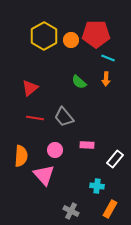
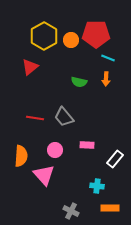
green semicircle: rotated 28 degrees counterclockwise
red triangle: moved 21 px up
orange rectangle: moved 1 px up; rotated 60 degrees clockwise
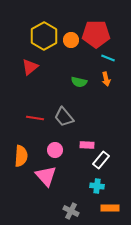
orange arrow: rotated 16 degrees counterclockwise
white rectangle: moved 14 px left, 1 px down
pink triangle: moved 2 px right, 1 px down
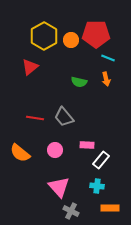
orange semicircle: moved 1 px left, 3 px up; rotated 125 degrees clockwise
pink triangle: moved 13 px right, 11 px down
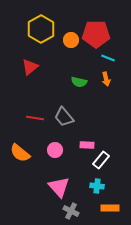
yellow hexagon: moved 3 px left, 7 px up
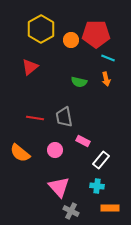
gray trapezoid: rotated 30 degrees clockwise
pink rectangle: moved 4 px left, 4 px up; rotated 24 degrees clockwise
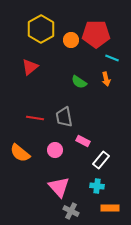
cyan line: moved 4 px right
green semicircle: rotated 21 degrees clockwise
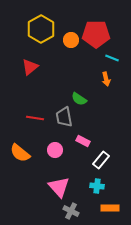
green semicircle: moved 17 px down
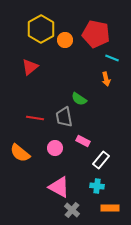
red pentagon: rotated 12 degrees clockwise
orange circle: moved 6 px left
pink circle: moved 2 px up
pink triangle: rotated 20 degrees counterclockwise
gray cross: moved 1 px right, 1 px up; rotated 14 degrees clockwise
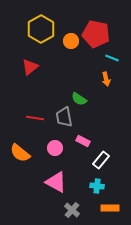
orange circle: moved 6 px right, 1 px down
pink triangle: moved 3 px left, 5 px up
